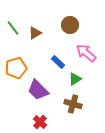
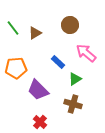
orange pentagon: rotated 10 degrees clockwise
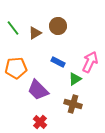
brown circle: moved 12 px left, 1 px down
pink arrow: moved 4 px right, 9 px down; rotated 75 degrees clockwise
blue rectangle: rotated 16 degrees counterclockwise
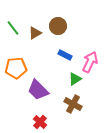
blue rectangle: moved 7 px right, 7 px up
brown cross: rotated 12 degrees clockwise
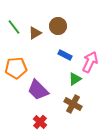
green line: moved 1 px right, 1 px up
